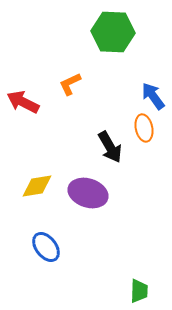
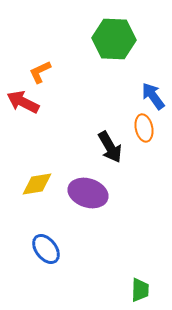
green hexagon: moved 1 px right, 7 px down
orange L-shape: moved 30 px left, 12 px up
yellow diamond: moved 2 px up
blue ellipse: moved 2 px down
green trapezoid: moved 1 px right, 1 px up
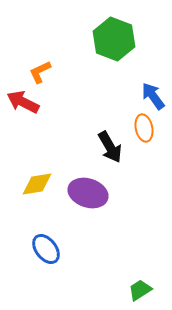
green hexagon: rotated 18 degrees clockwise
green trapezoid: rotated 125 degrees counterclockwise
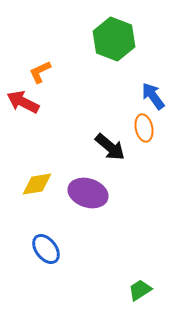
black arrow: rotated 20 degrees counterclockwise
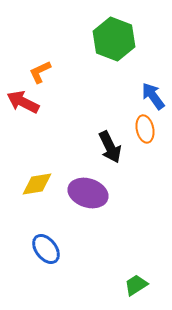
orange ellipse: moved 1 px right, 1 px down
black arrow: rotated 24 degrees clockwise
green trapezoid: moved 4 px left, 5 px up
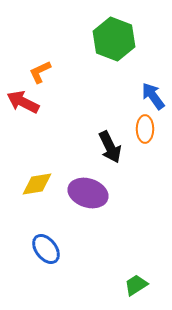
orange ellipse: rotated 12 degrees clockwise
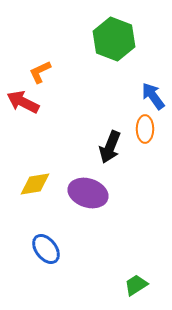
black arrow: rotated 48 degrees clockwise
yellow diamond: moved 2 px left
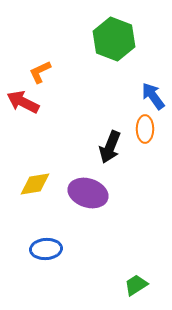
blue ellipse: rotated 56 degrees counterclockwise
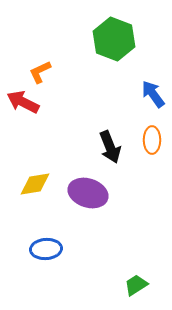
blue arrow: moved 2 px up
orange ellipse: moved 7 px right, 11 px down
black arrow: rotated 44 degrees counterclockwise
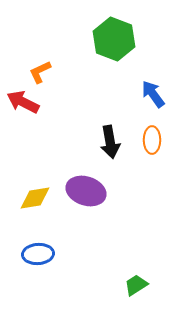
black arrow: moved 5 px up; rotated 12 degrees clockwise
yellow diamond: moved 14 px down
purple ellipse: moved 2 px left, 2 px up
blue ellipse: moved 8 px left, 5 px down
